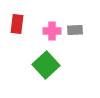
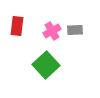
red rectangle: moved 2 px down
pink cross: rotated 30 degrees counterclockwise
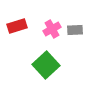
red rectangle: rotated 66 degrees clockwise
pink cross: moved 2 px up
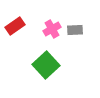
red rectangle: moved 2 px left; rotated 18 degrees counterclockwise
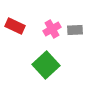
red rectangle: rotated 60 degrees clockwise
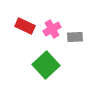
red rectangle: moved 10 px right
gray rectangle: moved 7 px down
